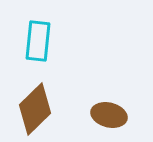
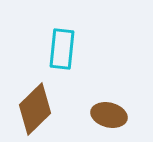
cyan rectangle: moved 24 px right, 8 px down
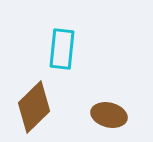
brown diamond: moved 1 px left, 2 px up
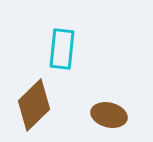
brown diamond: moved 2 px up
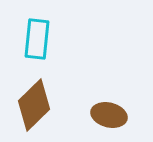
cyan rectangle: moved 25 px left, 10 px up
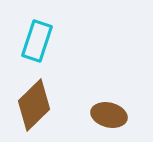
cyan rectangle: moved 2 px down; rotated 12 degrees clockwise
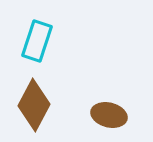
brown diamond: rotated 18 degrees counterclockwise
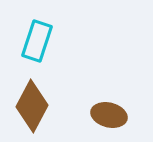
brown diamond: moved 2 px left, 1 px down
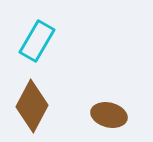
cyan rectangle: rotated 12 degrees clockwise
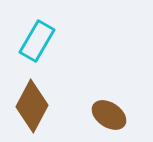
brown ellipse: rotated 20 degrees clockwise
